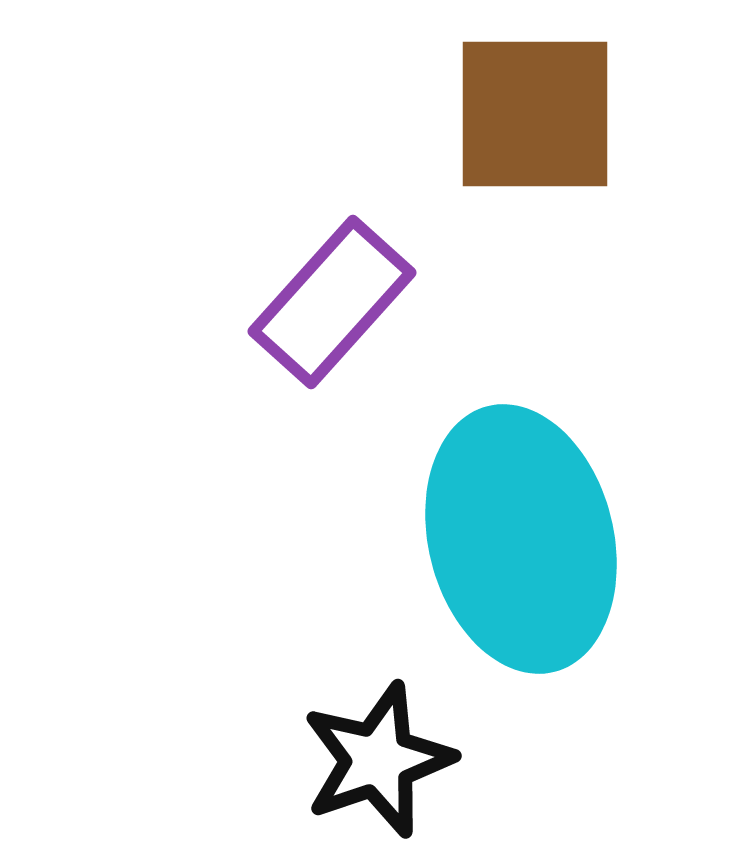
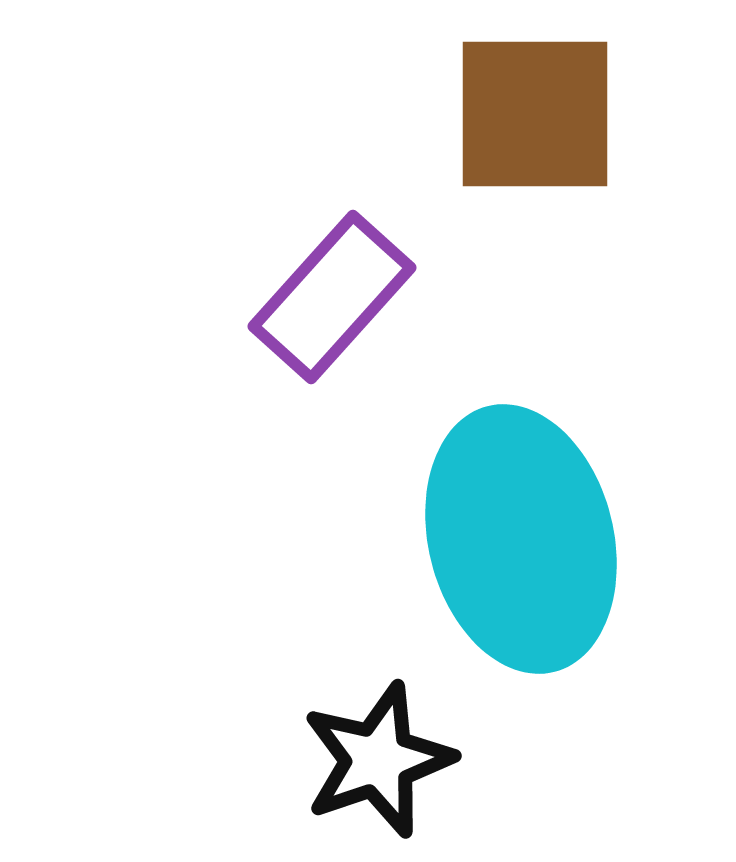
purple rectangle: moved 5 px up
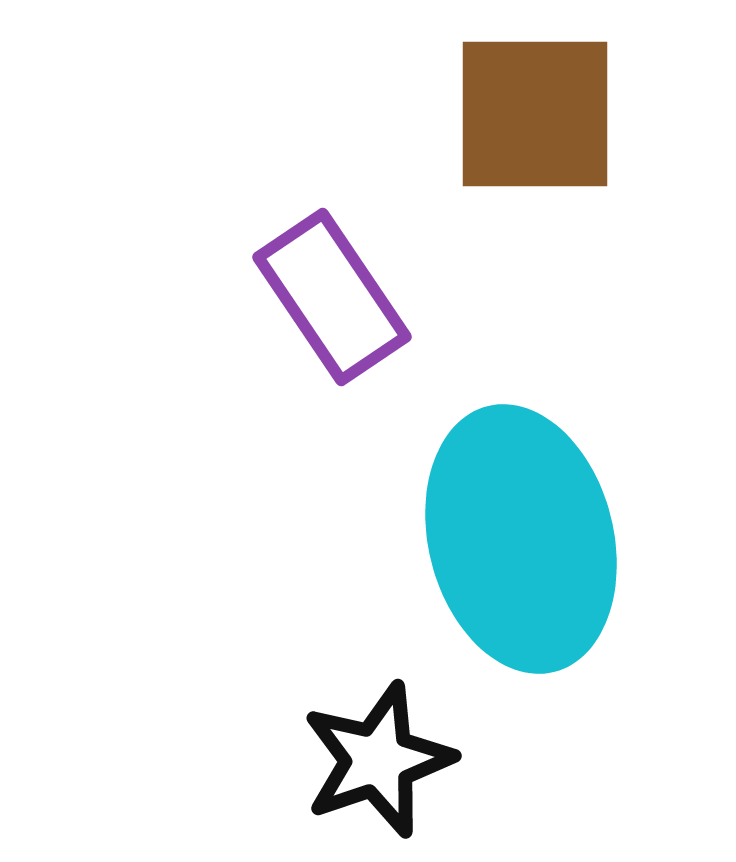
purple rectangle: rotated 76 degrees counterclockwise
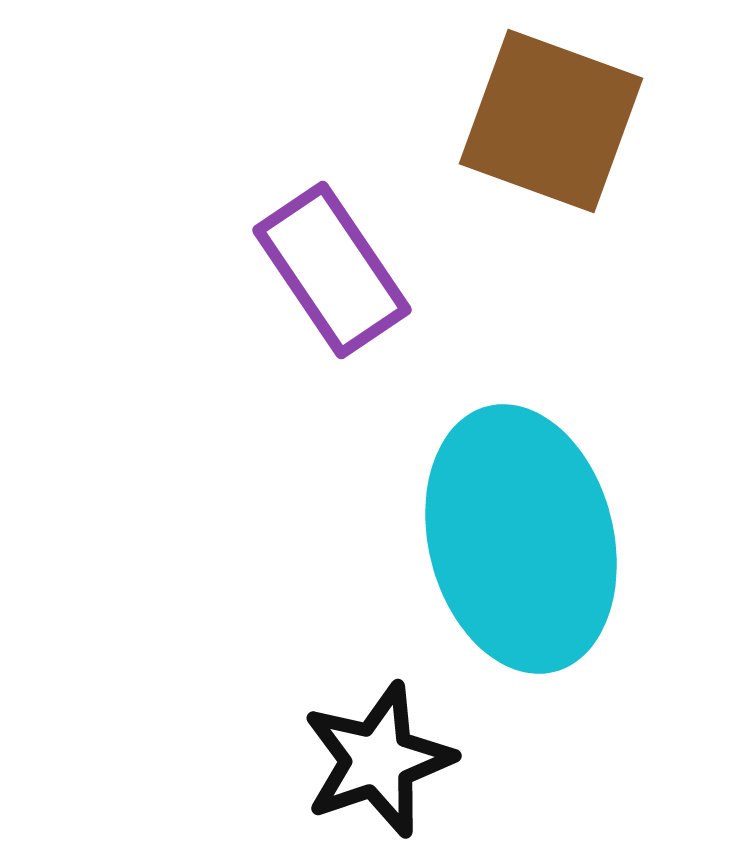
brown square: moved 16 px right, 7 px down; rotated 20 degrees clockwise
purple rectangle: moved 27 px up
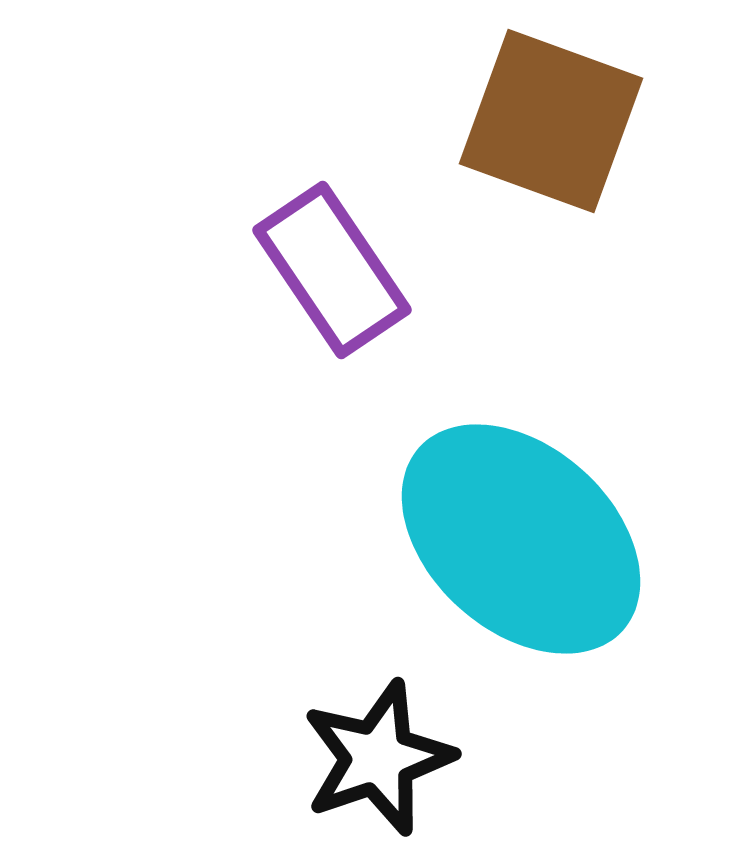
cyan ellipse: rotated 34 degrees counterclockwise
black star: moved 2 px up
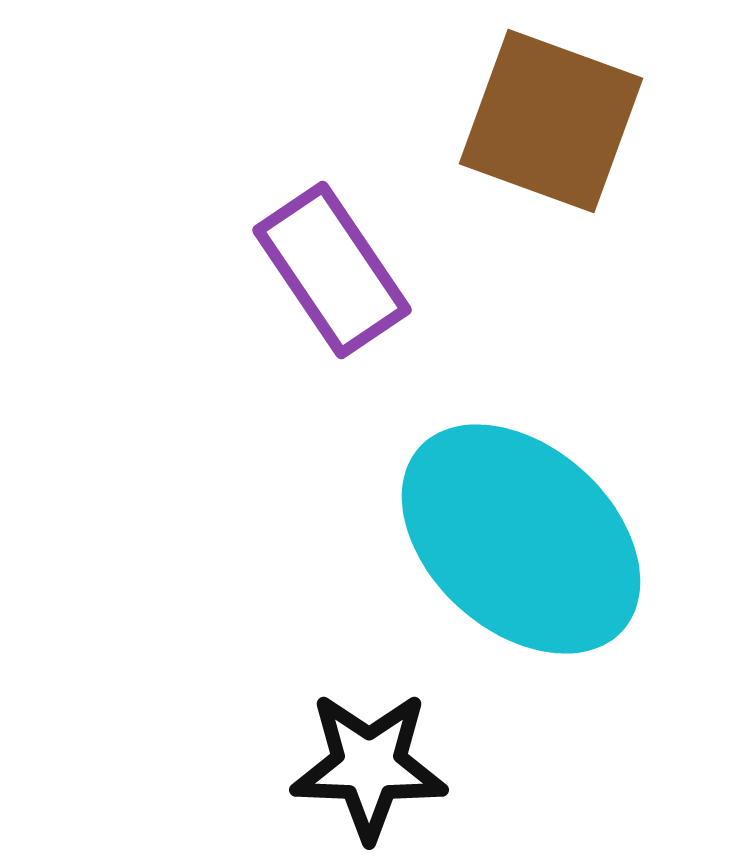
black star: moved 9 px left, 8 px down; rotated 21 degrees clockwise
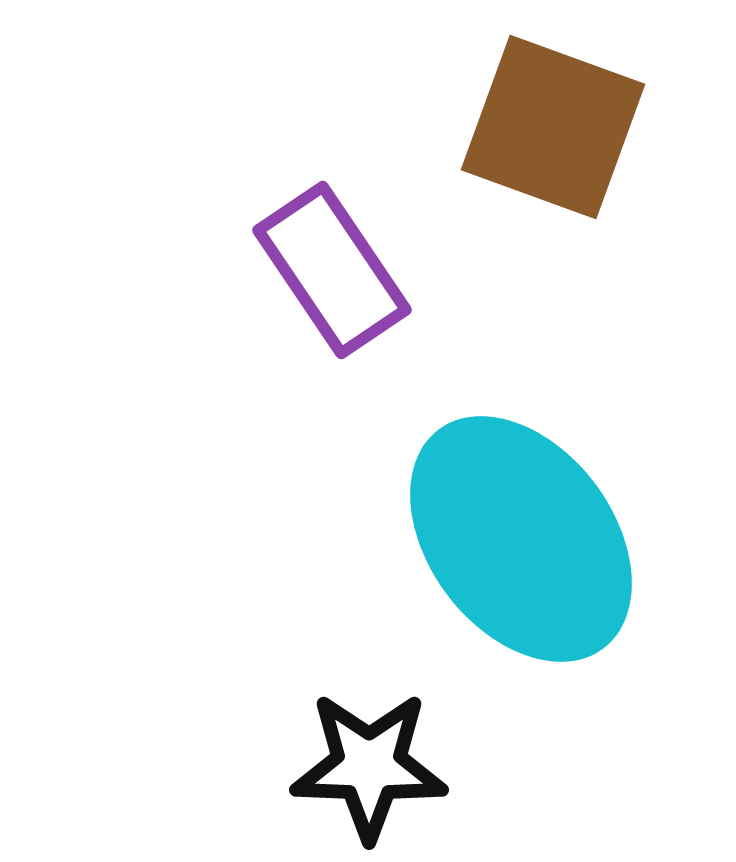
brown square: moved 2 px right, 6 px down
cyan ellipse: rotated 11 degrees clockwise
